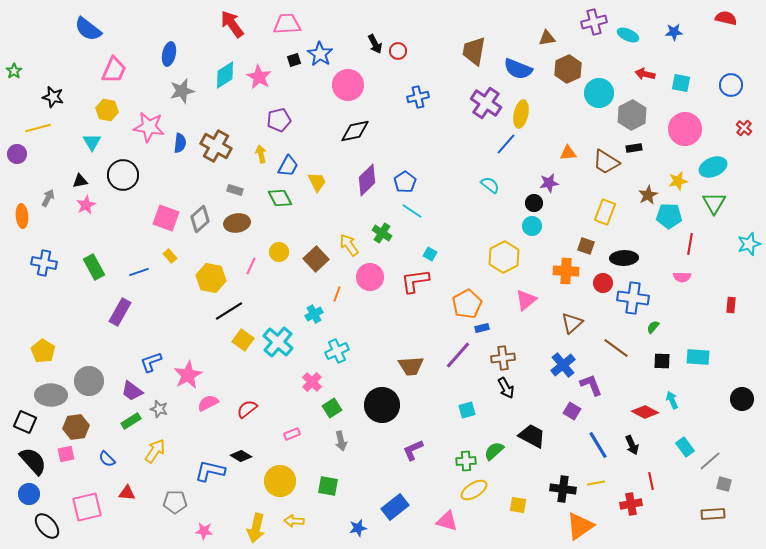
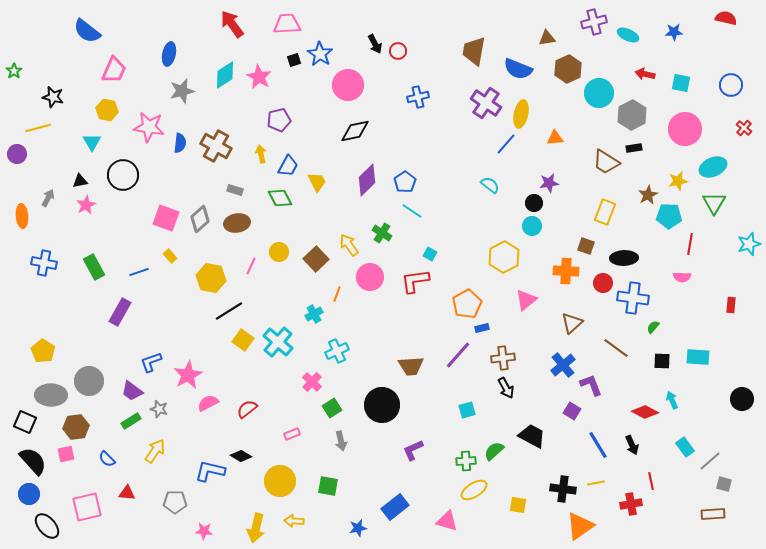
blue semicircle at (88, 29): moved 1 px left, 2 px down
orange triangle at (568, 153): moved 13 px left, 15 px up
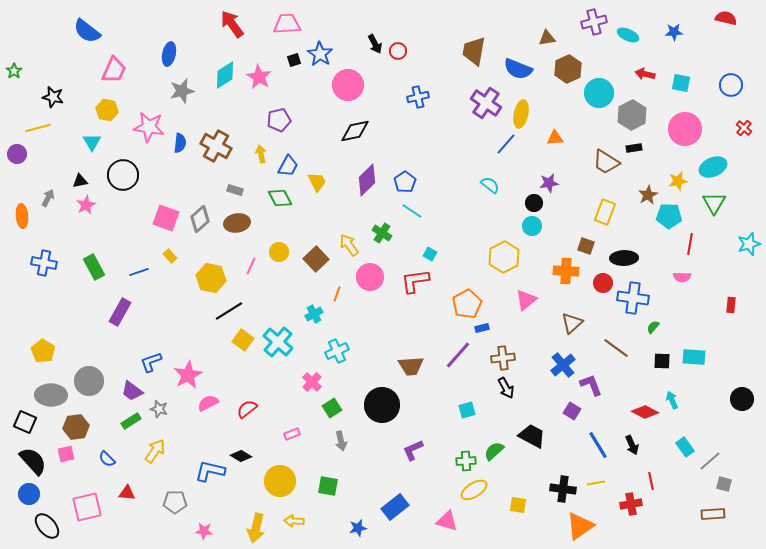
cyan rectangle at (698, 357): moved 4 px left
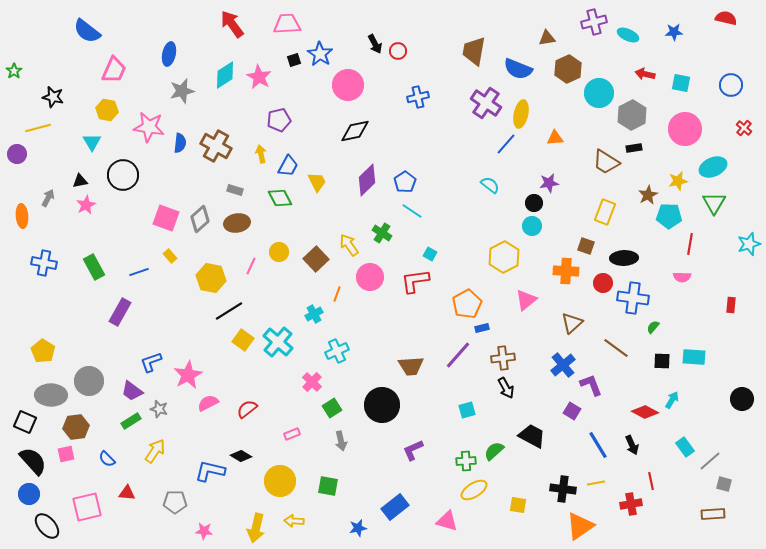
cyan arrow at (672, 400): rotated 54 degrees clockwise
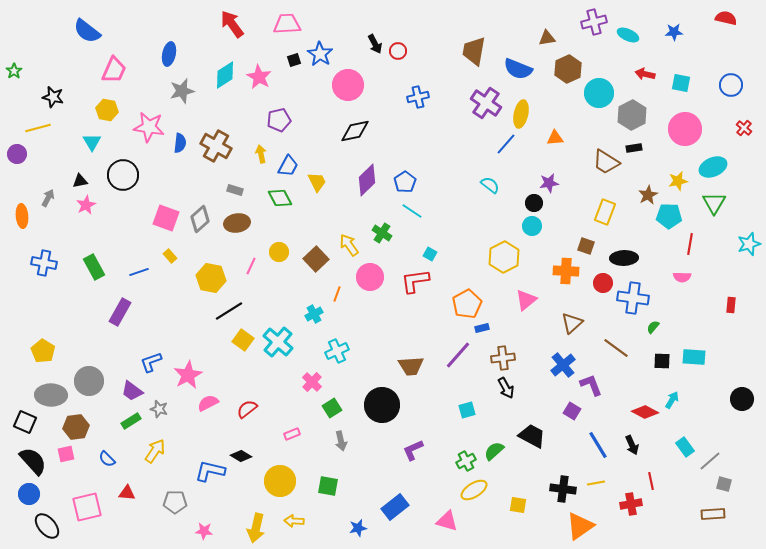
green cross at (466, 461): rotated 24 degrees counterclockwise
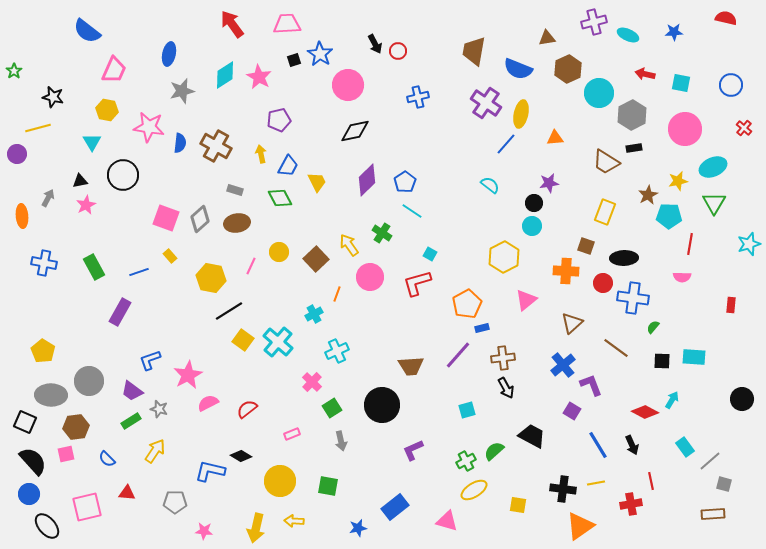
red L-shape at (415, 281): moved 2 px right, 2 px down; rotated 8 degrees counterclockwise
blue L-shape at (151, 362): moved 1 px left, 2 px up
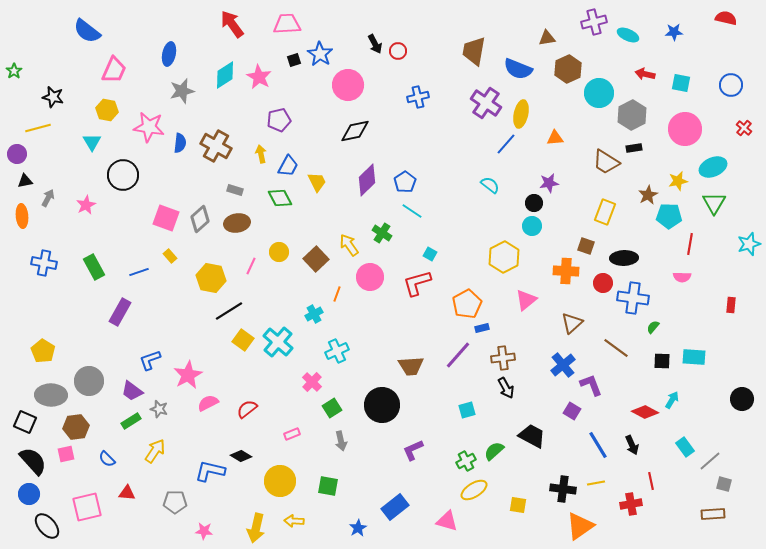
black triangle at (80, 181): moved 55 px left
blue star at (358, 528): rotated 18 degrees counterclockwise
